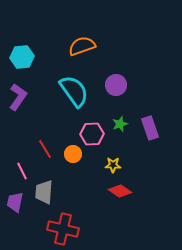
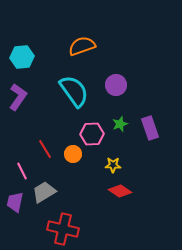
gray trapezoid: rotated 55 degrees clockwise
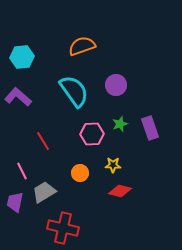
purple L-shape: rotated 84 degrees counterclockwise
red line: moved 2 px left, 8 px up
orange circle: moved 7 px right, 19 px down
red diamond: rotated 20 degrees counterclockwise
red cross: moved 1 px up
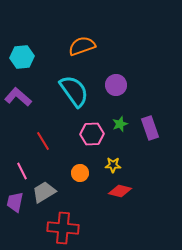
red cross: rotated 8 degrees counterclockwise
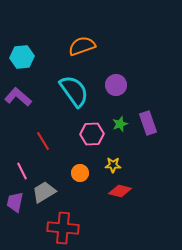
purple rectangle: moved 2 px left, 5 px up
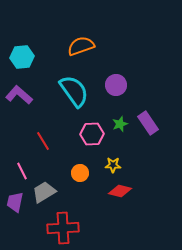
orange semicircle: moved 1 px left
purple L-shape: moved 1 px right, 2 px up
purple rectangle: rotated 15 degrees counterclockwise
red cross: rotated 8 degrees counterclockwise
